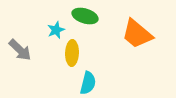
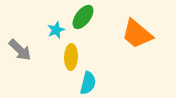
green ellipse: moved 2 px left, 1 px down; rotated 70 degrees counterclockwise
yellow ellipse: moved 1 px left, 4 px down
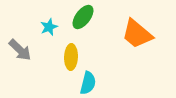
cyan star: moved 7 px left, 3 px up
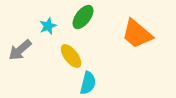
cyan star: moved 1 px left, 1 px up
gray arrow: rotated 95 degrees clockwise
yellow ellipse: moved 1 px up; rotated 40 degrees counterclockwise
